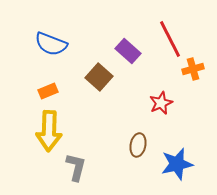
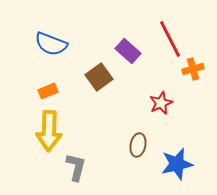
brown square: rotated 12 degrees clockwise
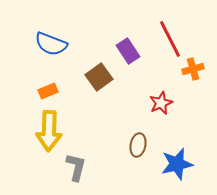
purple rectangle: rotated 15 degrees clockwise
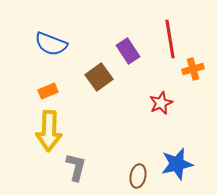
red line: rotated 18 degrees clockwise
brown ellipse: moved 31 px down
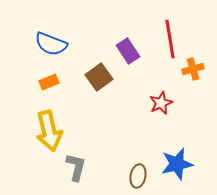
orange rectangle: moved 1 px right, 9 px up
yellow arrow: rotated 15 degrees counterclockwise
